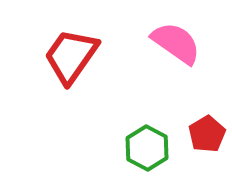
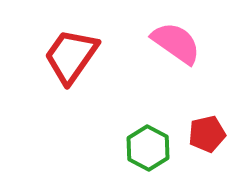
red pentagon: rotated 18 degrees clockwise
green hexagon: moved 1 px right
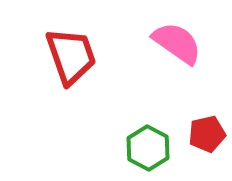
pink semicircle: moved 1 px right
red trapezoid: rotated 126 degrees clockwise
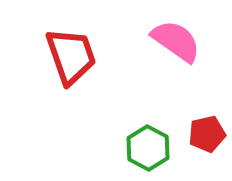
pink semicircle: moved 1 px left, 2 px up
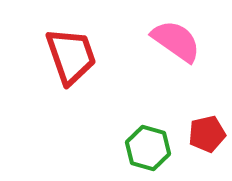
green hexagon: rotated 12 degrees counterclockwise
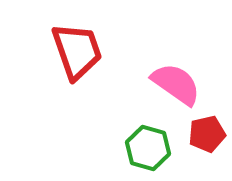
pink semicircle: moved 43 px down
red trapezoid: moved 6 px right, 5 px up
